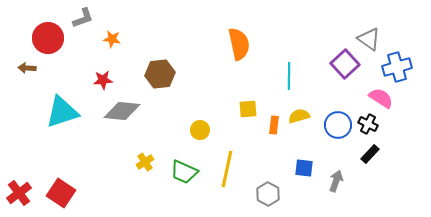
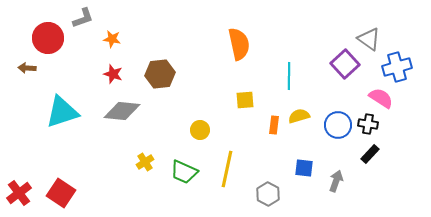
red star: moved 10 px right, 6 px up; rotated 24 degrees clockwise
yellow square: moved 3 px left, 9 px up
black cross: rotated 18 degrees counterclockwise
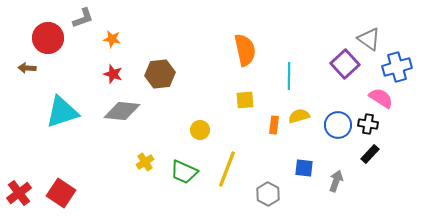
orange semicircle: moved 6 px right, 6 px down
yellow line: rotated 9 degrees clockwise
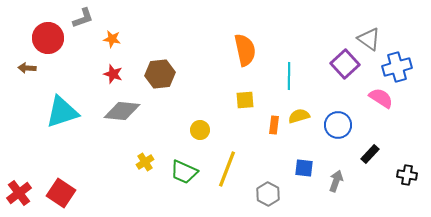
black cross: moved 39 px right, 51 px down
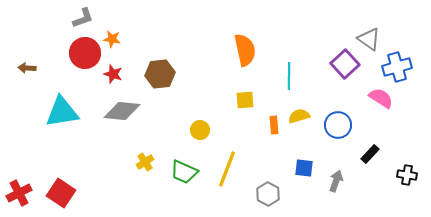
red circle: moved 37 px right, 15 px down
cyan triangle: rotated 9 degrees clockwise
orange rectangle: rotated 12 degrees counterclockwise
red cross: rotated 10 degrees clockwise
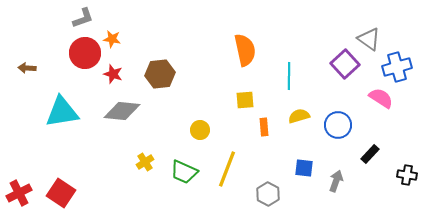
orange rectangle: moved 10 px left, 2 px down
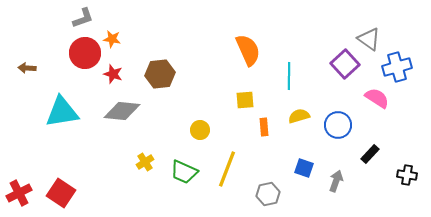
orange semicircle: moved 3 px right; rotated 12 degrees counterclockwise
pink semicircle: moved 4 px left
blue square: rotated 12 degrees clockwise
gray hexagon: rotated 20 degrees clockwise
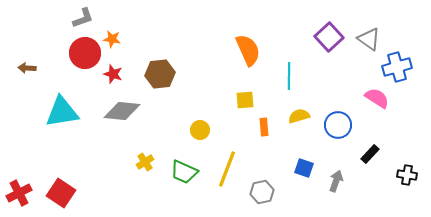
purple square: moved 16 px left, 27 px up
gray hexagon: moved 6 px left, 2 px up
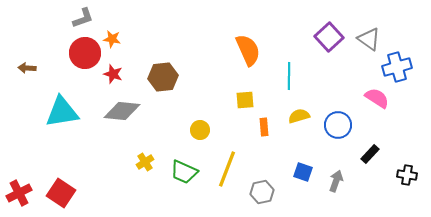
brown hexagon: moved 3 px right, 3 px down
blue square: moved 1 px left, 4 px down
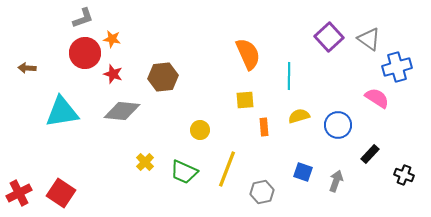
orange semicircle: moved 4 px down
yellow cross: rotated 12 degrees counterclockwise
black cross: moved 3 px left; rotated 12 degrees clockwise
